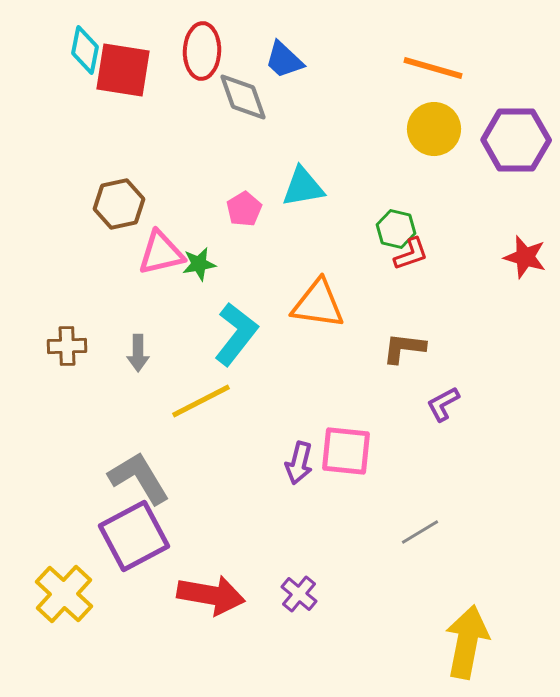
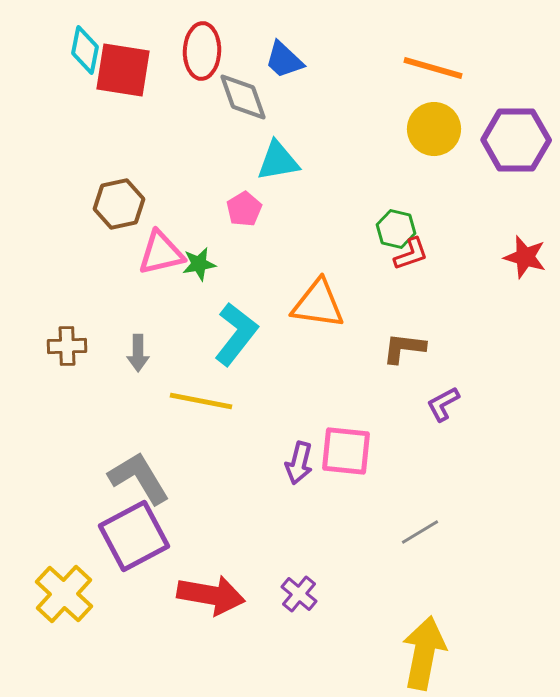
cyan triangle: moved 25 px left, 26 px up
yellow line: rotated 38 degrees clockwise
yellow arrow: moved 43 px left, 11 px down
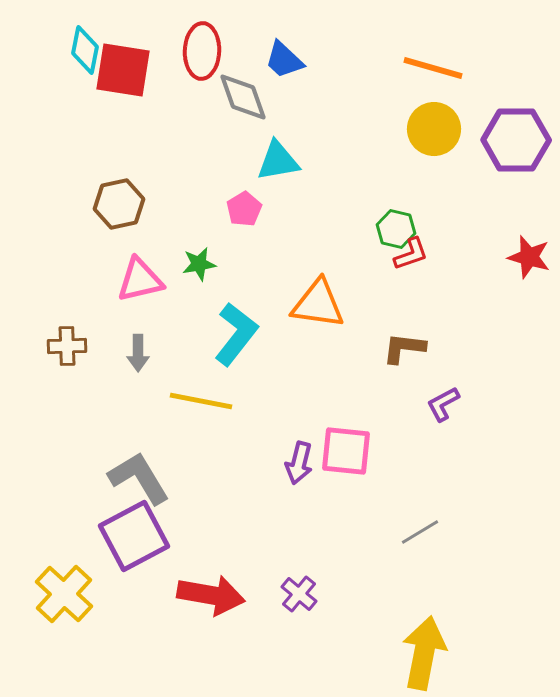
pink triangle: moved 21 px left, 27 px down
red star: moved 4 px right
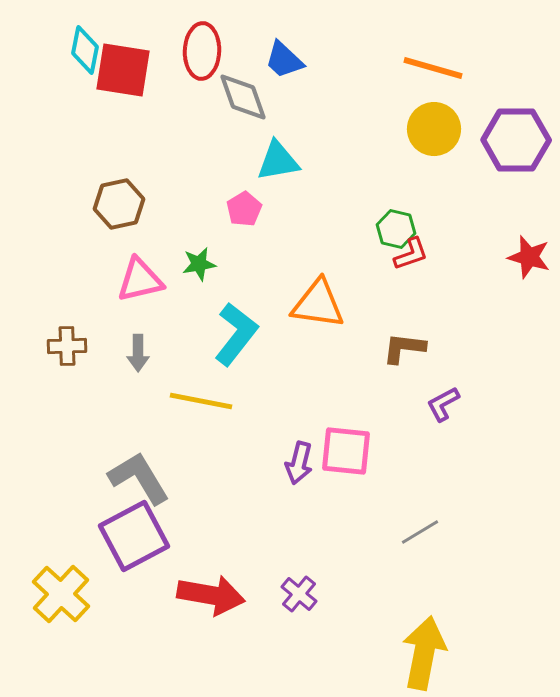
yellow cross: moved 3 px left
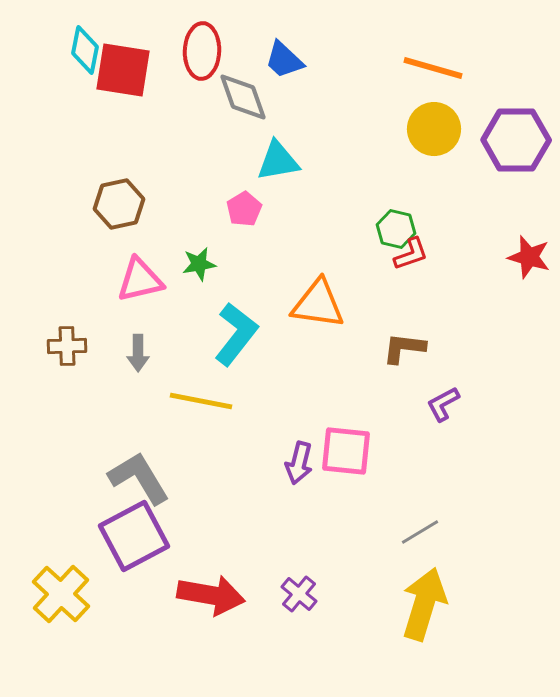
yellow arrow: moved 49 px up; rotated 6 degrees clockwise
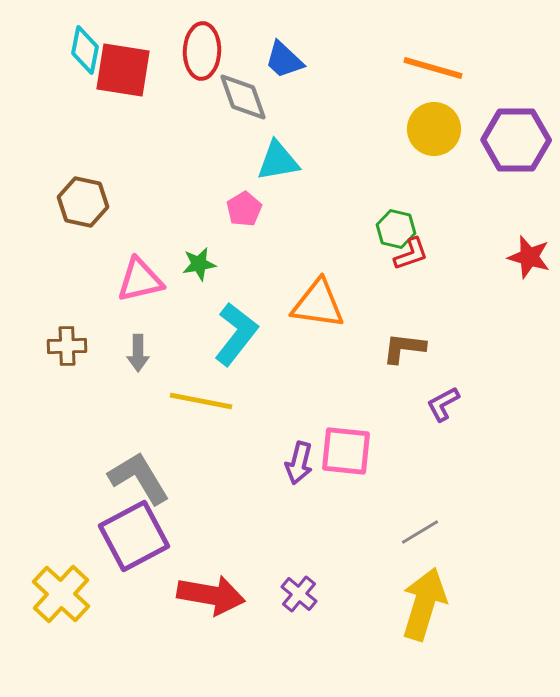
brown hexagon: moved 36 px left, 2 px up; rotated 24 degrees clockwise
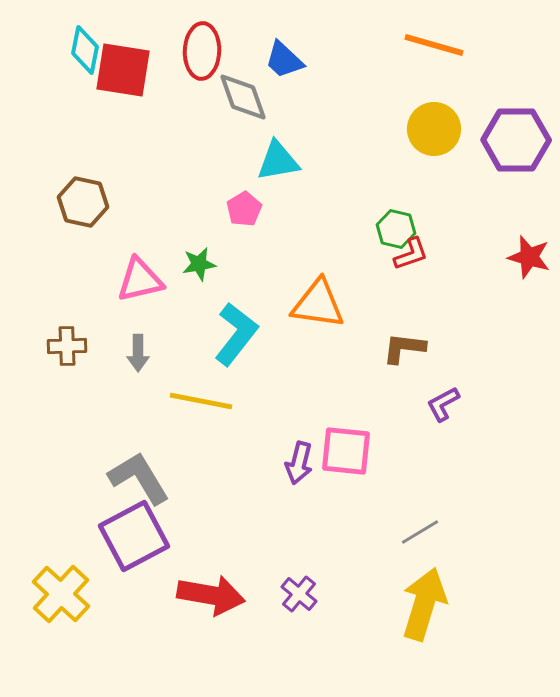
orange line: moved 1 px right, 23 px up
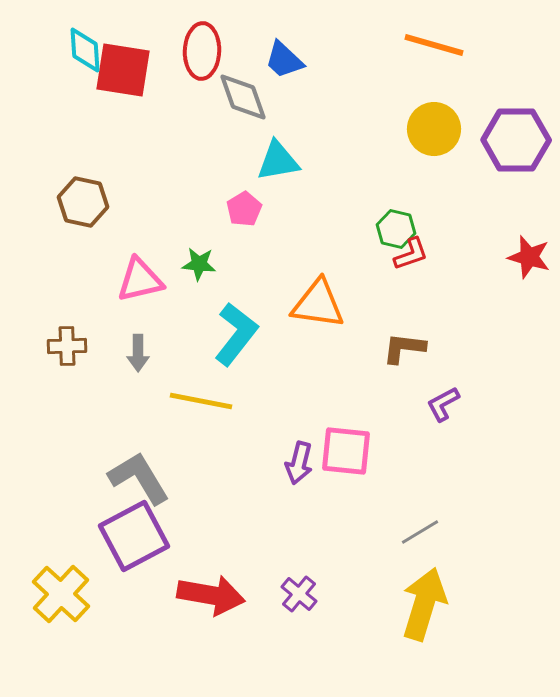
cyan diamond: rotated 15 degrees counterclockwise
green star: rotated 16 degrees clockwise
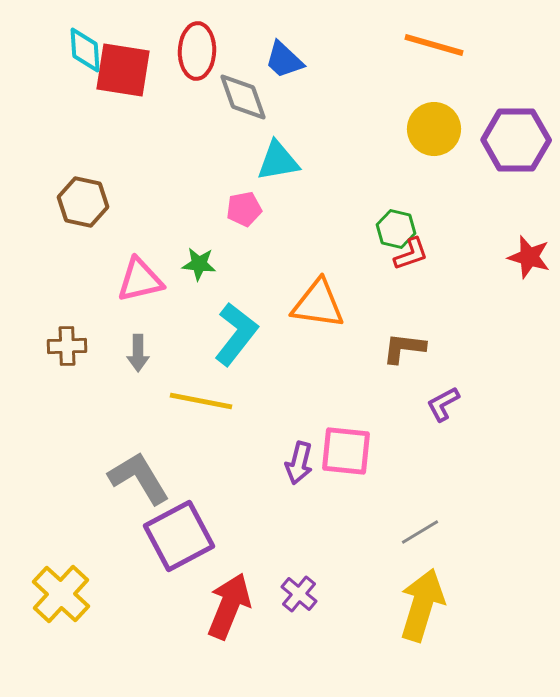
red ellipse: moved 5 px left
pink pentagon: rotated 20 degrees clockwise
purple square: moved 45 px right
red arrow: moved 18 px right, 11 px down; rotated 78 degrees counterclockwise
yellow arrow: moved 2 px left, 1 px down
